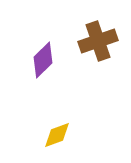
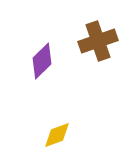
purple diamond: moved 1 px left, 1 px down
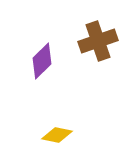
yellow diamond: rotated 32 degrees clockwise
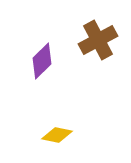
brown cross: moved 1 px up; rotated 9 degrees counterclockwise
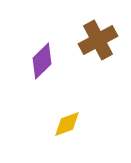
yellow diamond: moved 10 px right, 11 px up; rotated 32 degrees counterclockwise
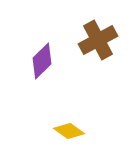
yellow diamond: moved 2 px right, 7 px down; rotated 56 degrees clockwise
